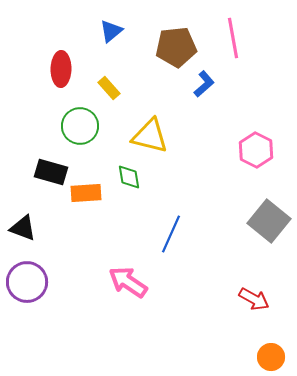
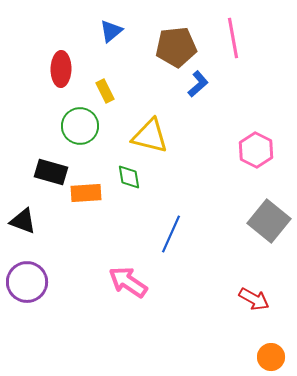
blue L-shape: moved 6 px left
yellow rectangle: moved 4 px left, 3 px down; rotated 15 degrees clockwise
black triangle: moved 7 px up
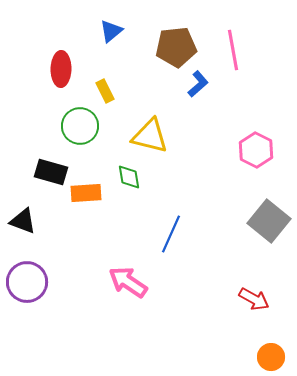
pink line: moved 12 px down
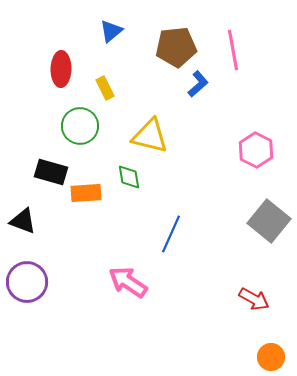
yellow rectangle: moved 3 px up
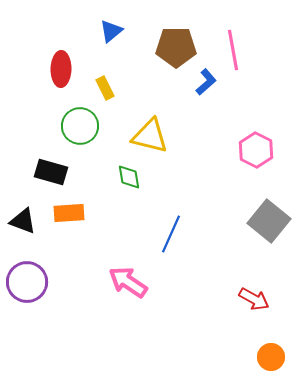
brown pentagon: rotated 6 degrees clockwise
blue L-shape: moved 8 px right, 2 px up
orange rectangle: moved 17 px left, 20 px down
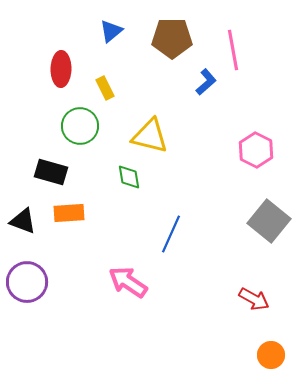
brown pentagon: moved 4 px left, 9 px up
orange circle: moved 2 px up
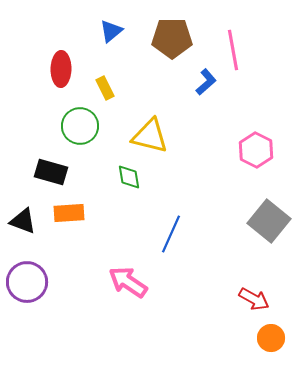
orange circle: moved 17 px up
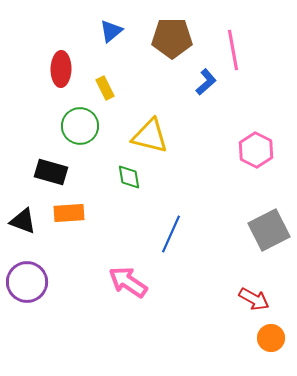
gray square: moved 9 px down; rotated 24 degrees clockwise
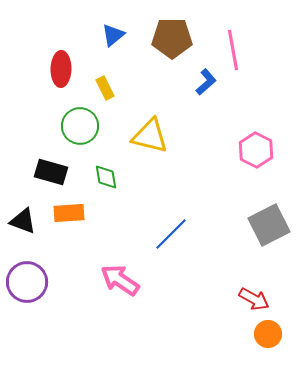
blue triangle: moved 2 px right, 4 px down
green diamond: moved 23 px left
gray square: moved 5 px up
blue line: rotated 21 degrees clockwise
pink arrow: moved 8 px left, 2 px up
orange circle: moved 3 px left, 4 px up
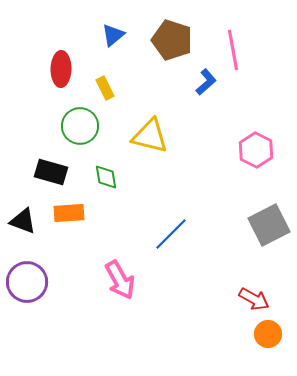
brown pentagon: moved 2 px down; rotated 18 degrees clockwise
pink arrow: rotated 153 degrees counterclockwise
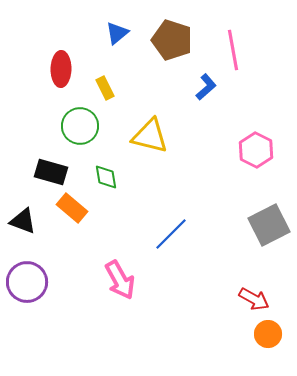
blue triangle: moved 4 px right, 2 px up
blue L-shape: moved 5 px down
orange rectangle: moved 3 px right, 5 px up; rotated 44 degrees clockwise
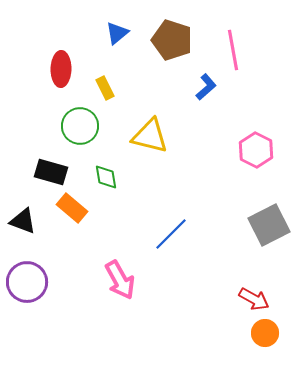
orange circle: moved 3 px left, 1 px up
